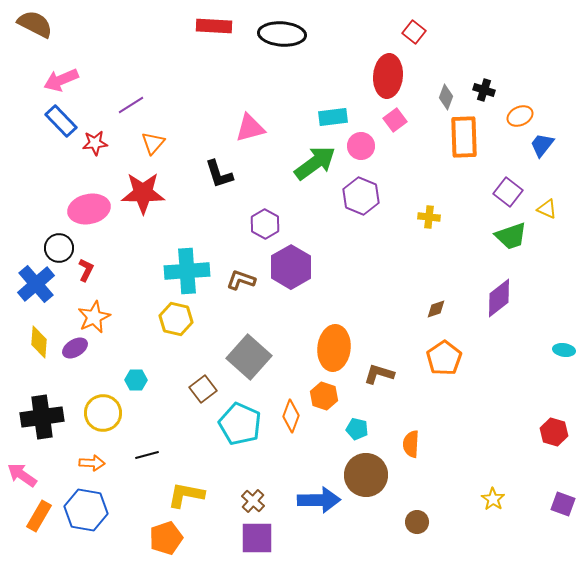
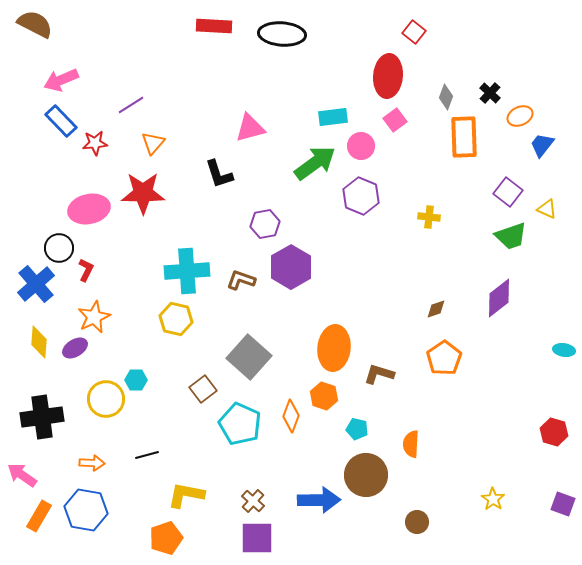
black cross at (484, 90): moved 6 px right, 3 px down; rotated 25 degrees clockwise
purple hexagon at (265, 224): rotated 20 degrees clockwise
yellow circle at (103, 413): moved 3 px right, 14 px up
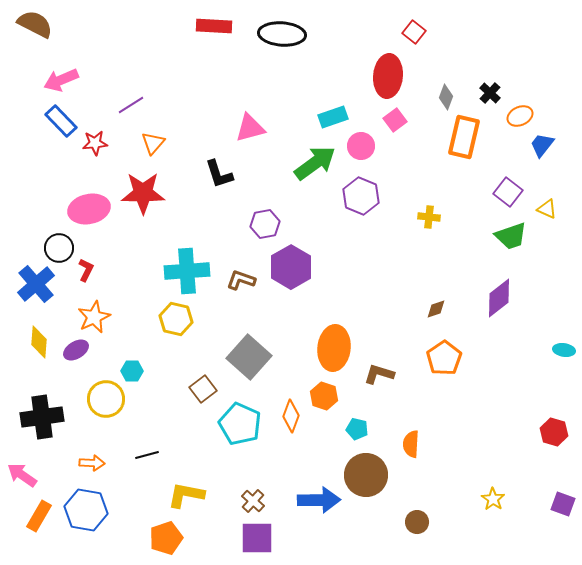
cyan rectangle at (333, 117): rotated 12 degrees counterclockwise
orange rectangle at (464, 137): rotated 15 degrees clockwise
purple ellipse at (75, 348): moved 1 px right, 2 px down
cyan hexagon at (136, 380): moved 4 px left, 9 px up
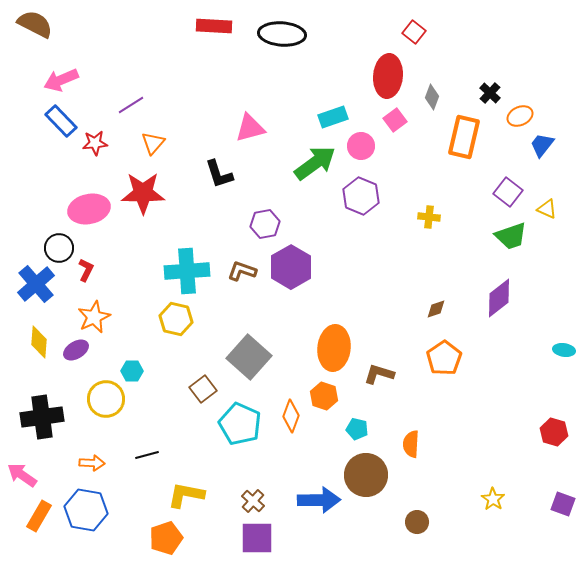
gray diamond at (446, 97): moved 14 px left
brown L-shape at (241, 280): moved 1 px right, 9 px up
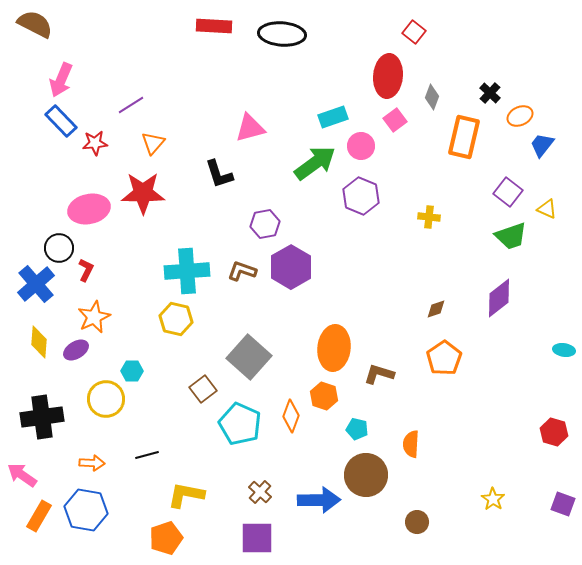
pink arrow at (61, 80): rotated 44 degrees counterclockwise
brown cross at (253, 501): moved 7 px right, 9 px up
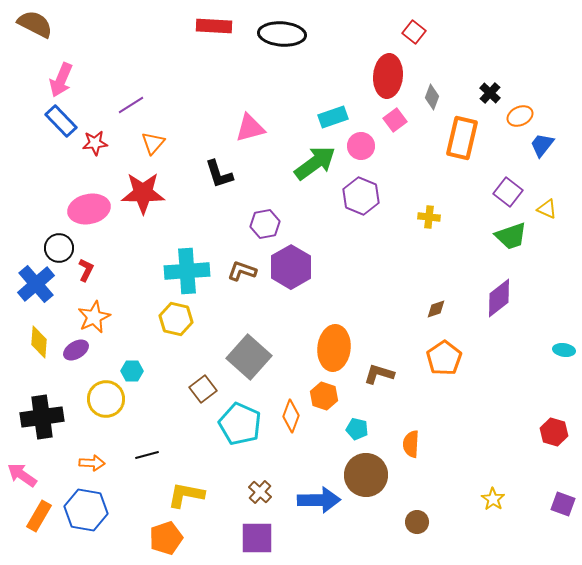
orange rectangle at (464, 137): moved 2 px left, 1 px down
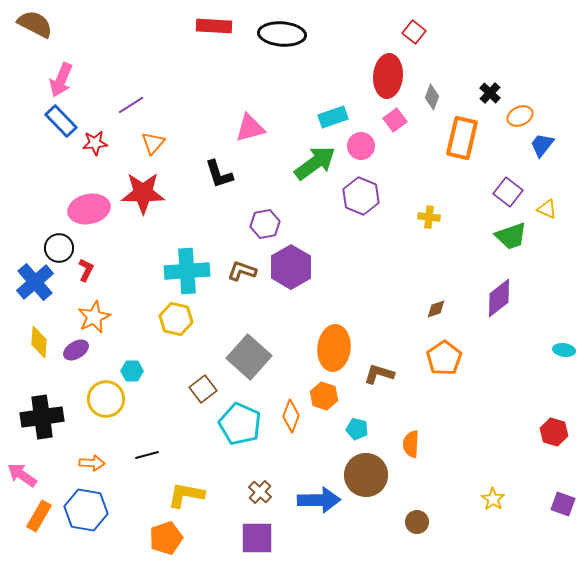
blue cross at (36, 284): moved 1 px left, 2 px up
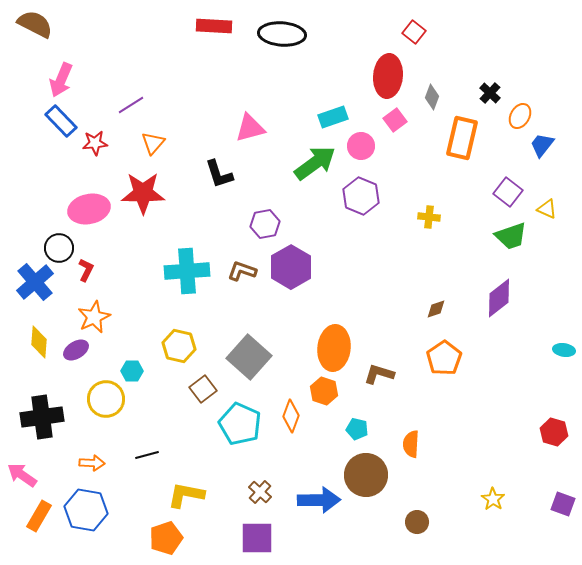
orange ellipse at (520, 116): rotated 35 degrees counterclockwise
yellow hexagon at (176, 319): moved 3 px right, 27 px down
orange hexagon at (324, 396): moved 5 px up
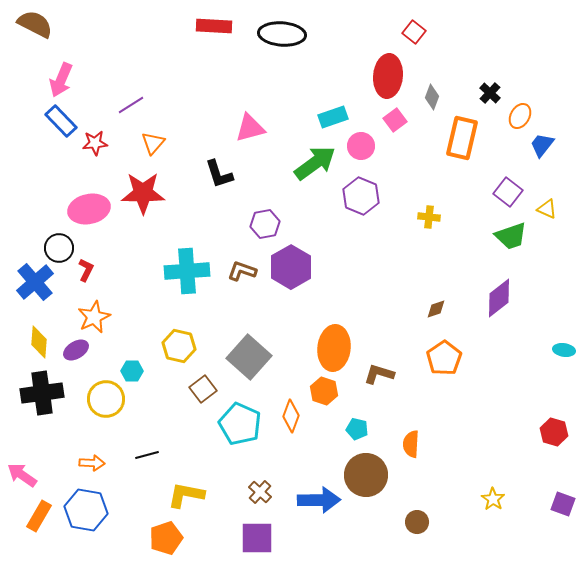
black cross at (42, 417): moved 24 px up
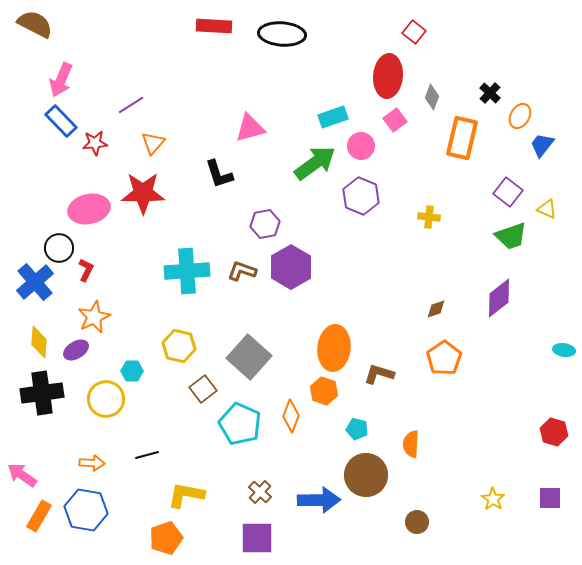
purple square at (563, 504): moved 13 px left, 6 px up; rotated 20 degrees counterclockwise
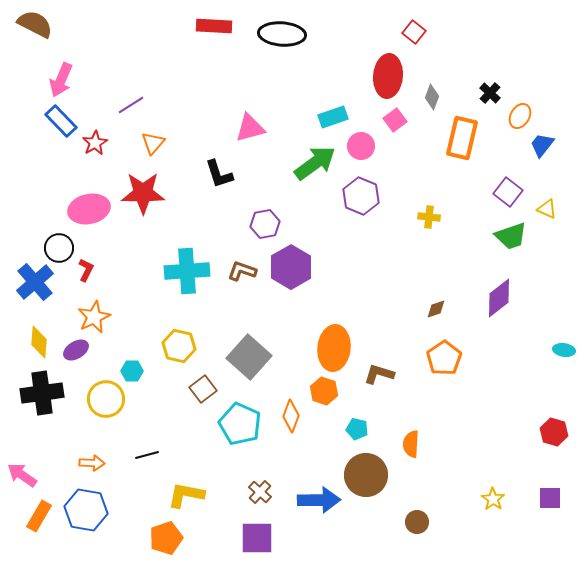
red star at (95, 143): rotated 25 degrees counterclockwise
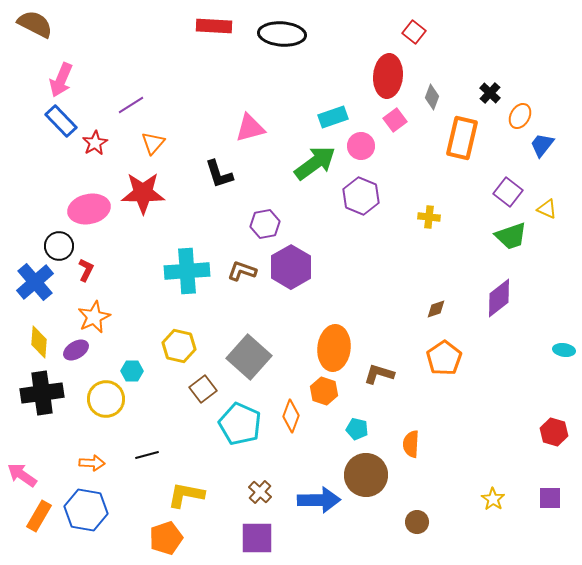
black circle at (59, 248): moved 2 px up
